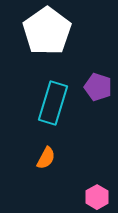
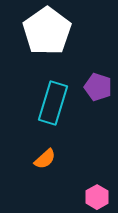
orange semicircle: moved 1 px left, 1 px down; rotated 20 degrees clockwise
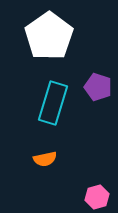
white pentagon: moved 2 px right, 5 px down
orange semicircle: rotated 30 degrees clockwise
pink hexagon: rotated 15 degrees clockwise
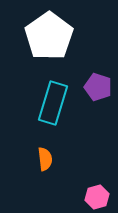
orange semicircle: rotated 85 degrees counterclockwise
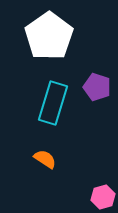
purple pentagon: moved 1 px left
orange semicircle: rotated 50 degrees counterclockwise
pink hexagon: moved 6 px right
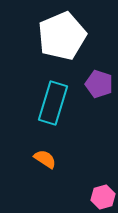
white pentagon: moved 13 px right; rotated 12 degrees clockwise
purple pentagon: moved 2 px right, 3 px up
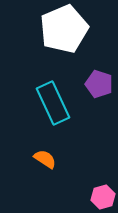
white pentagon: moved 2 px right, 7 px up
cyan rectangle: rotated 42 degrees counterclockwise
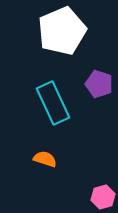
white pentagon: moved 2 px left, 2 px down
orange semicircle: rotated 15 degrees counterclockwise
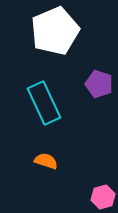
white pentagon: moved 7 px left
cyan rectangle: moved 9 px left
orange semicircle: moved 1 px right, 2 px down
